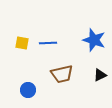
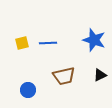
yellow square: rotated 24 degrees counterclockwise
brown trapezoid: moved 2 px right, 2 px down
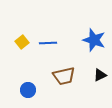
yellow square: moved 1 px up; rotated 24 degrees counterclockwise
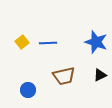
blue star: moved 2 px right, 2 px down
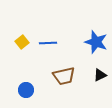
blue circle: moved 2 px left
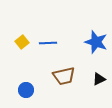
black triangle: moved 1 px left, 4 px down
